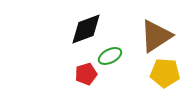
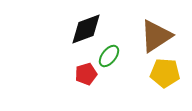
green ellipse: moved 1 px left; rotated 25 degrees counterclockwise
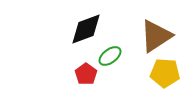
green ellipse: moved 1 px right; rotated 15 degrees clockwise
red pentagon: rotated 20 degrees counterclockwise
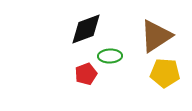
green ellipse: rotated 35 degrees clockwise
red pentagon: rotated 15 degrees clockwise
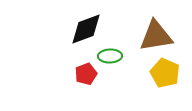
brown triangle: rotated 24 degrees clockwise
yellow pentagon: rotated 20 degrees clockwise
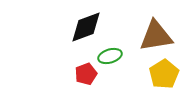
black diamond: moved 2 px up
green ellipse: rotated 15 degrees counterclockwise
yellow pentagon: moved 1 px left, 1 px down; rotated 16 degrees clockwise
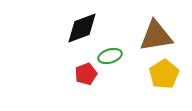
black diamond: moved 4 px left, 1 px down
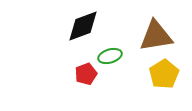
black diamond: moved 1 px right, 2 px up
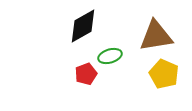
black diamond: rotated 9 degrees counterclockwise
yellow pentagon: rotated 16 degrees counterclockwise
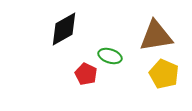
black diamond: moved 19 px left, 3 px down
green ellipse: rotated 35 degrees clockwise
red pentagon: rotated 25 degrees counterclockwise
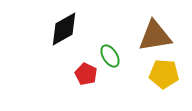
brown triangle: moved 1 px left
green ellipse: rotated 40 degrees clockwise
yellow pentagon: rotated 20 degrees counterclockwise
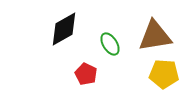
green ellipse: moved 12 px up
